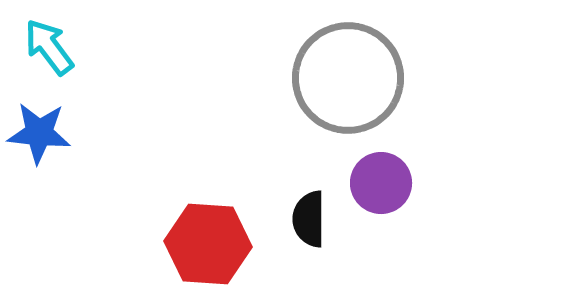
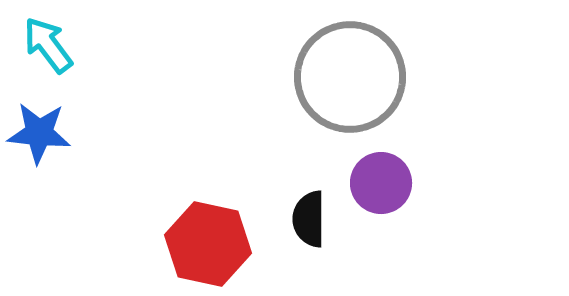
cyan arrow: moved 1 px left, 2 px up
gray circle: moved 2 px right, 1 px up
red hexagon: rotated 8 degrees clockwise
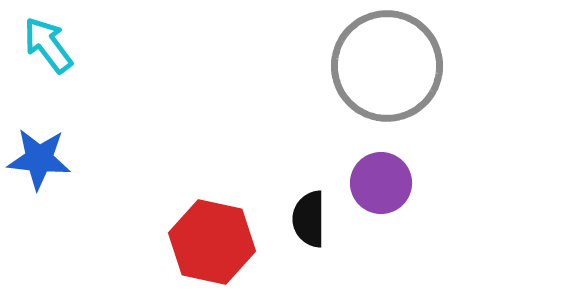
gray circle: moved 37 px right, 11 px up
blue star: moved 26 px down
red hexagon: moved 4 px right, 2 px up
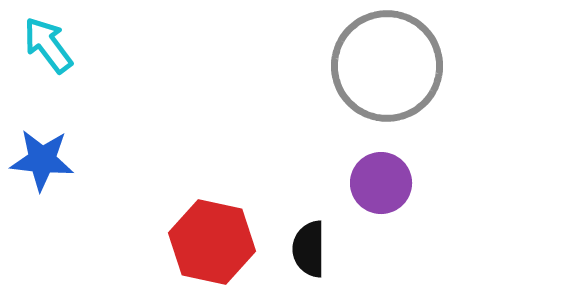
blue star: moved 3 px right, 1 px down
black semicircle: moved 30 px down
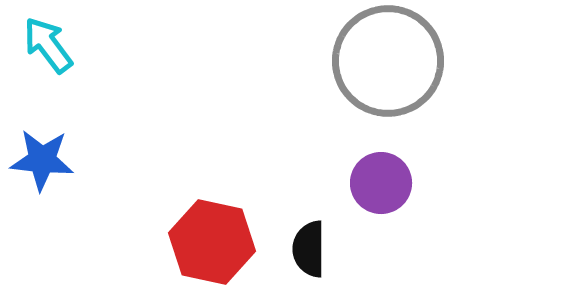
gray circle: moved 1 px right, 5 px up
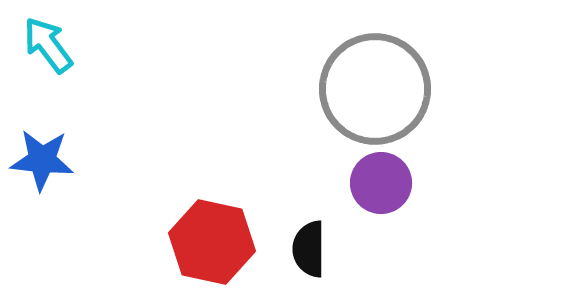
gray circle: moved 13 px left, 28 px down
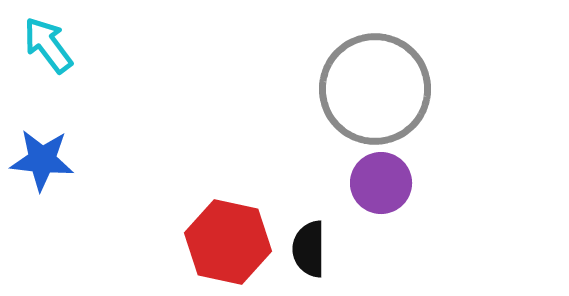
red hexagon: moved 16 px right
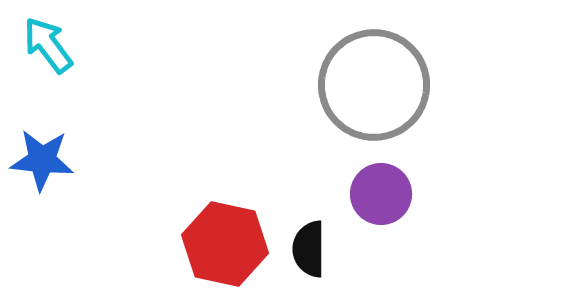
gray circle: moved 1 px left, 4 px up
purple circle: moved 11 px down
red hexagon: moved 3 px left, 2 px down
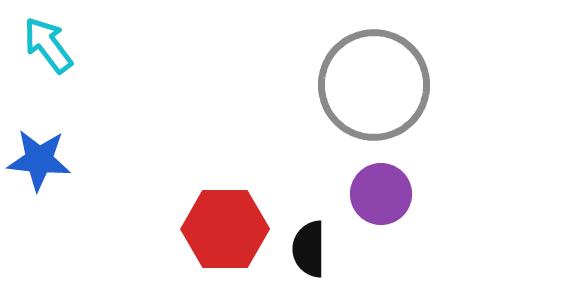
blue star: moved 3 px left
red hexagon: moved 15 px up; rotated 12 degrees counterclockwise
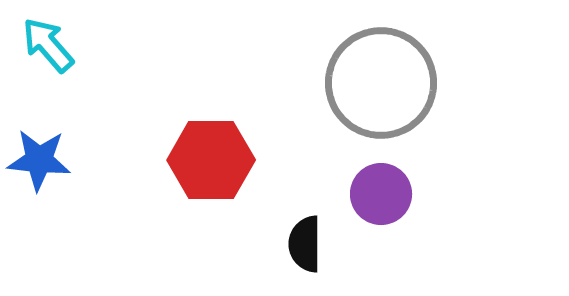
cyan arrow: rotated 4 degrees counterclockwise
gray circle: moved 7 px right, 2 px up
red hexagon: moved 14 px left, 69 px up
black semicircle: moved 4 px left, 5 px up
